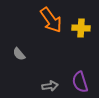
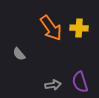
orange arrow: moved 8 px down
yellow cross: moved 2 px left
gray arrow: moved 3 px right, 1 px up
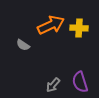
orange arrow: moved 3 px up; rotated 80 degrees counterclockwise
gray semicircle: moved 4 px right, 9 px up; rotated 16 degrees counterclockwise
gray arrow: rotated 140 degrees clockwise
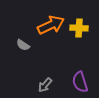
gray arrow: moved 8 px left
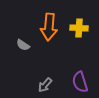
orange arrow: moved 2 px left, 2 px down; rotated 120 degrees clockwise
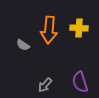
orange arrow: moved 3 px down
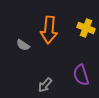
yellow cross: moved 7 px right; rotated 18 degrees clockwise
purple semicircle: moved 1 px right, 7 px up
